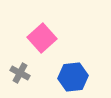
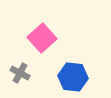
blue hexagon: rotated 12 degrees clockwise
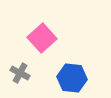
blue hexagon: moved 1 px left, 1 px down
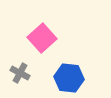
blue hexagon: moved 3 px left
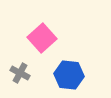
blue hexagon: moved 3 px up
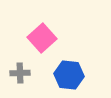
gray cross: rotated 30 degrees counterclockwise
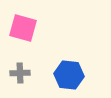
pink square: moved 19 px left, 10 px up; rotated 32 degrees counterclockwise
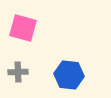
gray cross: moved 2 px left, 1 px up
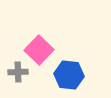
pink square: moved 16 px right, 22 px down; rotated 28 degrees clockwise
